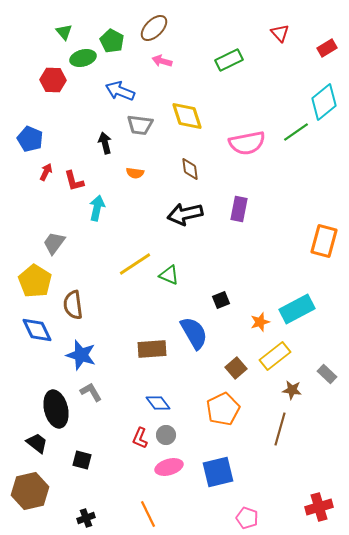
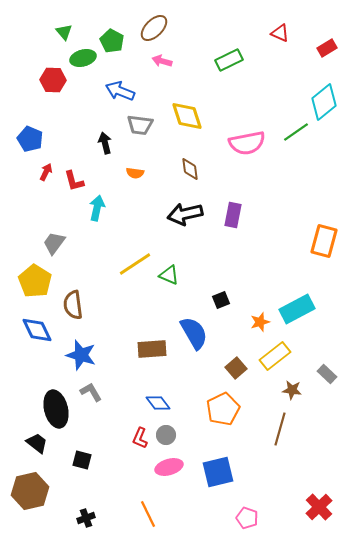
red triangle at (280, 33): rotated 24 degrees counterclockwise
purple rectangle at (239, 209): moved 6 px left, 6 px down
red cross at (319, 507): rotated 28 degrees counterclockwise
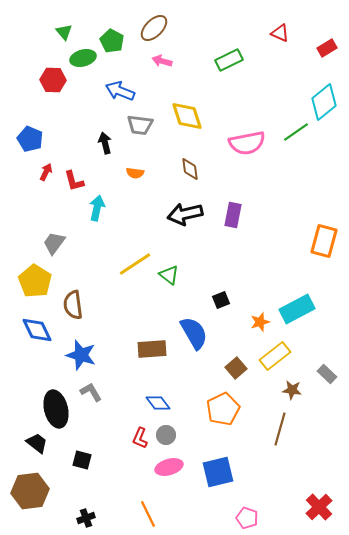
green triangle at (169, 275): rotated 15 degrees clockwise
brown hexagon at (30, 491): rotated 6 degrees clockwise
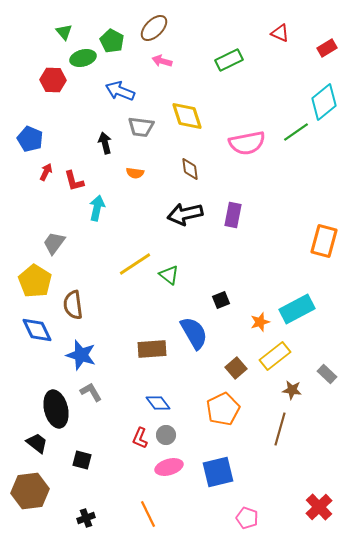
gray trapezoid at (140, 125): moved 1 px right, 2 px down
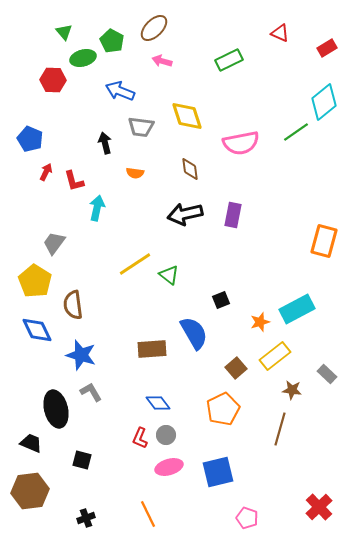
pink semicircle at (247, 143): moved 6 px left
black trapezoid at (37, 443): moved 6 px left; rotated 15 degrees counterclockwise
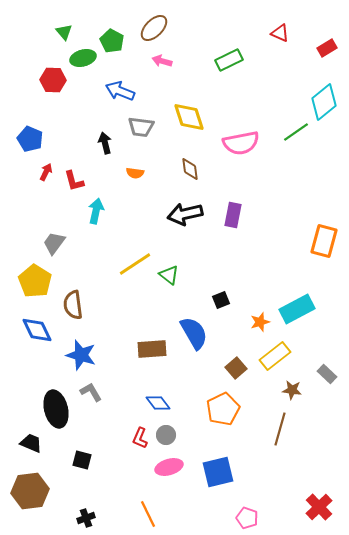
yellow diamond at (187, 116): moved 2 px right, 1 px down
cyan arrow at (97, 208): moved 1 px left, 3 px down
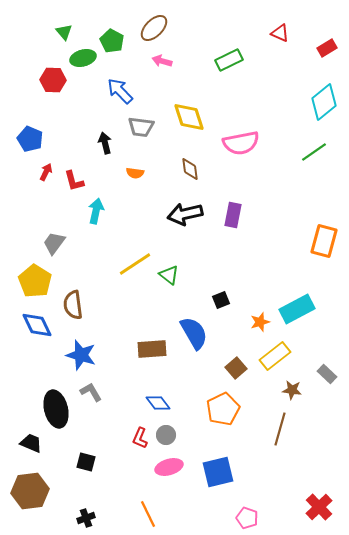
blue arrow at (120, 91): rotated 24 degrees clockwise
green line at (296, 132): moved 18 px right, 20 px down
blue diamond at (37, 330): moved 5 px up
black square at (82, 460): moved 4 px right, 2 px down
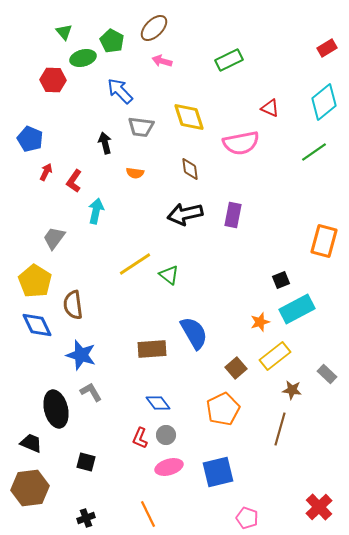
red triangle at (280, 33): moved 10 px left, 75 px down
red L-shape at (74, 181): rotated 50 degrees clockwise
gray trapezoid at (54, 243): moved 5 px up
black square at (221, 300): moved 60 px right, 20 px up
brown hexagon at (30, 491): moved 3 px up
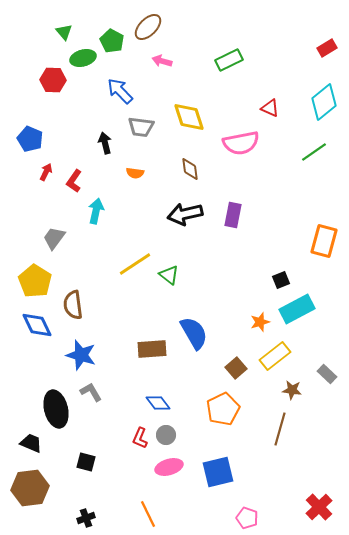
brown ellipse at (154, 28): moved 6 px left, 1 px up
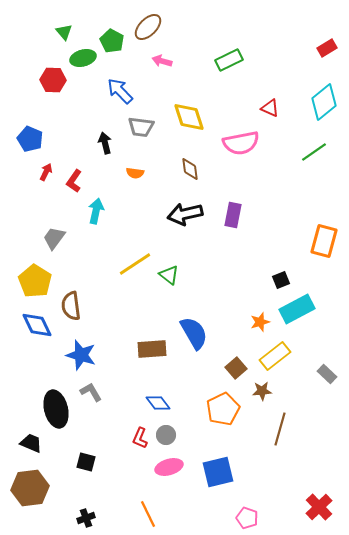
brown semicircle at (73, 305): moved 2 px left, 1 px down
brown star at (292, 390): moved 30 px left, 1 px down; rotated 12 degrees counterclockwise
